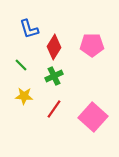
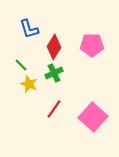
green cross: moved 3 px up
yellow star: moved 5 px right, 12 px up; rotated 18 degrees clockwise
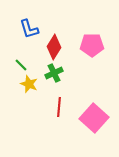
red line: moved 5 px right, 2 px up; rotated 30 degrees counterclockwise
pink square: moved 1 px right, 1 px down
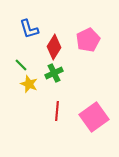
pink pentagon: moved 4 px left, 5 px up; rotated 25 degrees counterclockwise
red line: moved 2 px left, 4 px down
pink square: moved 1 px up; rotated 12 degrees clockwise
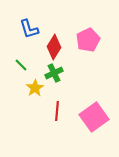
yellow star: moved 6 px right, 4 px down; rotated 18 degrees clockwise
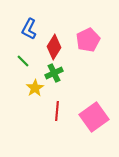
blue L-shape: rotated 45 degrees clockwise
green line: moved 2 px right, 4 px up
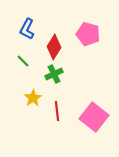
blue L-shape: moved 2 px left
pink pentagon: moved 6 px up; rotated 30 degrees counterclockwise
green cross: moved 1 px down
yellow star: moved 2 px left, 10 px down
red line: rotated 12 degrees counterclockwise
pink square: rotated 16 degrees counterclockwise
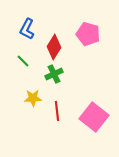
yellow star: rotated 30 degrees clockwise
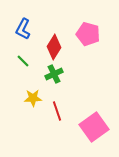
blue L-shape: moved 4 px left
red line: rotated 12 degrees counterclockwise
pink square: moved 10 px down; rotated 16 degrees clockwise
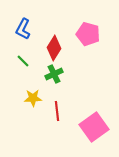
red diamond: moved 1 px down
red line: rotated 12 degrees clockwise
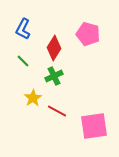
green cross: moved 2 px down
yellow star: rotated 30 degrees counterclockwise
red line: rotated 54 degrees counterclockwise
pink square: moved 1 px up; rotated 28 degrees clockwise
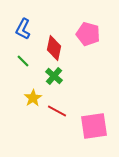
red diamond: rotated 20 degrees counterclockwise
green cross: rotated 24 degrees counterclockwise
